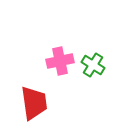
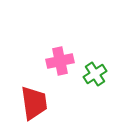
green cross: moved 2 px right, 9 px down; rotated 25 degrees clockwise
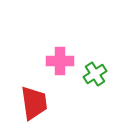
pink cross: rotated 12 degrees clockwise
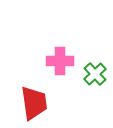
green cross: rotated 10 degrees counterclockwise
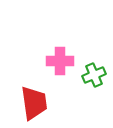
green cross: moved 1 px left, 1 px down; rotated 20 degrees clockwise
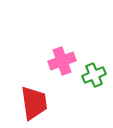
pink cross: moved 2 px right; rotated 20 degrees counterclockwise
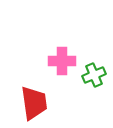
pink cross: rotated 20 degrees clockwise
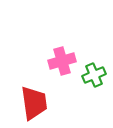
pink cross: rotated 16 degrees counterclockwise
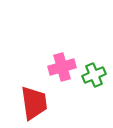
pink cross: moved 6 px down
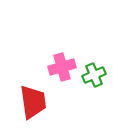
red trapezoid: moved 1 px left, 1 px up
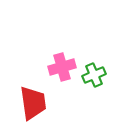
red trapezoid: moved 1 px down
